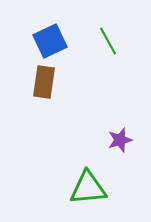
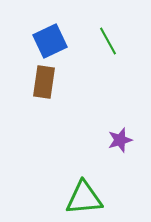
green triangle: moved 4 px left, 10 px down
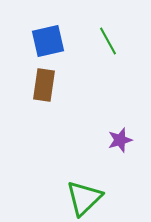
blue square: moved 2 px left; rotated 12 degrees clockwise
brown rectangle: moved 3 px down
green triangle: rotated 39 degrees counterclockwise
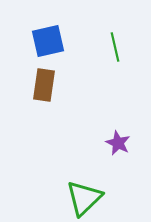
green line: moved 7 px right, 6 px down; rotated 16 degrees clockwise
purple star: moved 2 px left, 3 px down; rotated 30 degrees counterclockwise
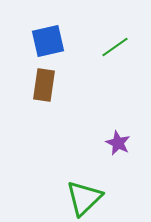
green line: rotated 68 degrees clockwise
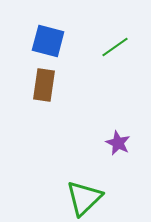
blue square: rotated 28 degrees clockwise
